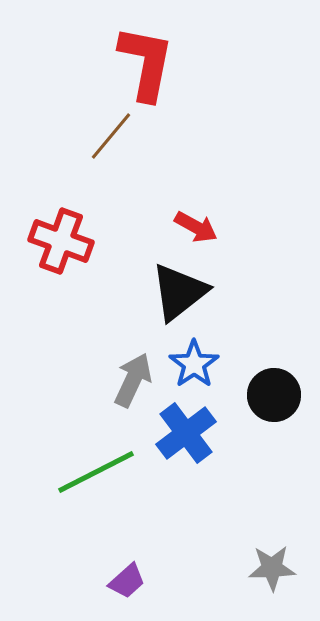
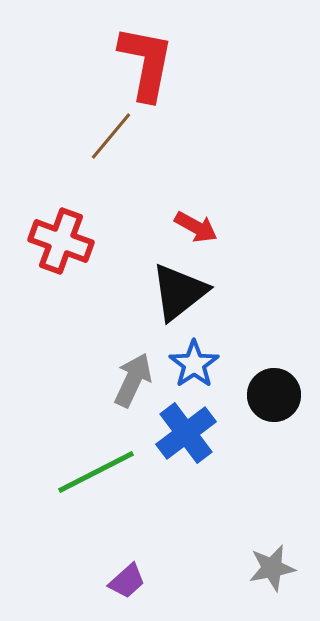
gray star: rotated 9 degrees counterclockwise
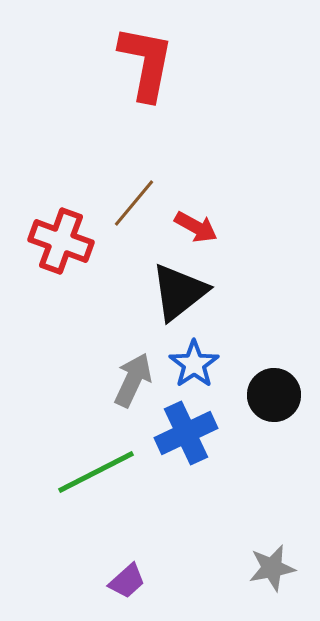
brown line: moved 23 px right, 67 px down
blue cross: rotated 12 degrees clockwise
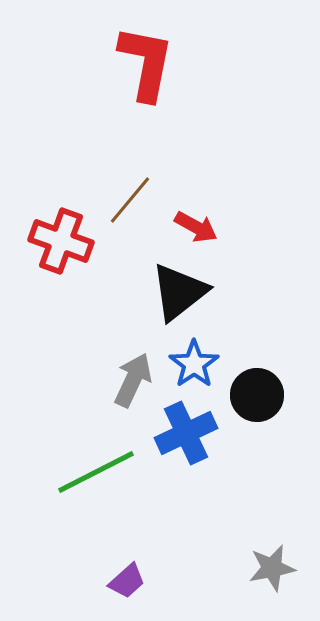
brown line: moved 4 px left, 3 px up
black circle: moved 17 px left
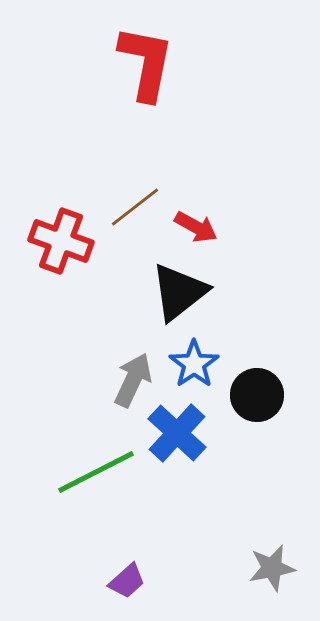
brown line: moved 5 px right, 7 px down; rotated 12 degrees clockwise
blue cross: moved 9 px left; rotated 22 degrees counterclockwise
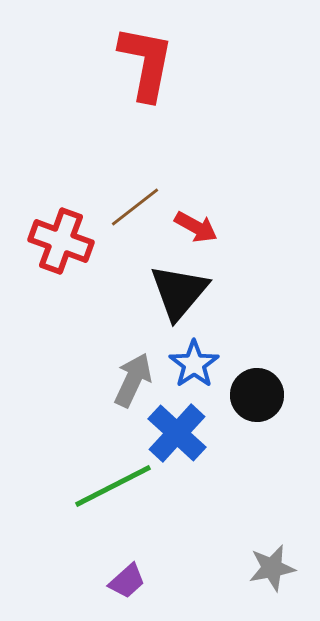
black triangle: rotated 12 degrees counterclockwise
green line: moved 17 px right, 14 px down
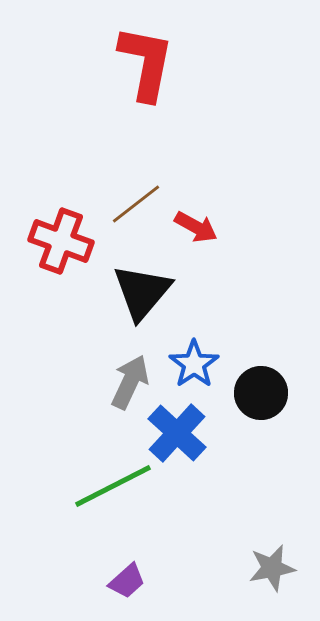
brown line: moved 1 px right, 3 px up
black triangle: moved 37 px left
gray arrow: moved 3 px left, 2 px down
black circle: moved 4 px right, 2 px up
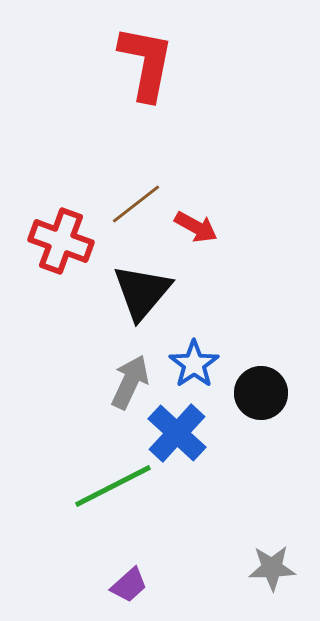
gray star: rotated 9 degrees clockwise
purple trapezoid: moved 2 px right, 4 px down
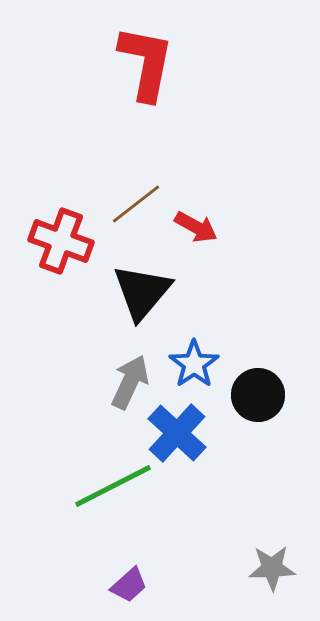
black circle: moved 3 px left, 2 px down
